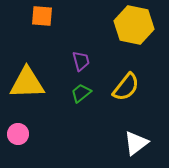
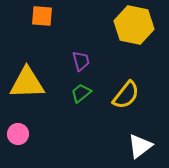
yellow semicircle: moved 8 px down
white triangle: moved 4 px right, 3 px down
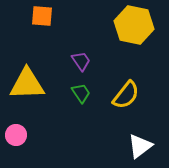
purple trapezoid: rotated 20 degrees counterclockwise
yellow triangle: moved 1 px down
green trapezoid: rotated 95 degrees clockwise
pink circle: moved 2 px left, 1 px down
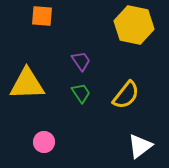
pink circle: moved 28 px right, 7 px down
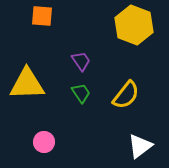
yellow hexagon: rotated 9 degrees clockwise
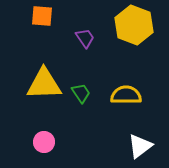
purple trapezoid: moved 4 px right, 23 px up
yellow triangle: moved 17 px right
yellow semicircle: rotated 128 degrees counterclockwise
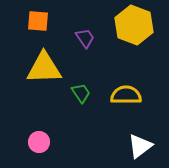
orange square: moved 4 px left, 5 px down
yellow triangle: moved 16 px up
pink circle: moved 5 px left
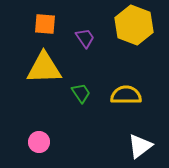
orange square: moved 7 px right, 3 px down
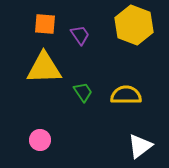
purple trapezoid: moved 5 px left, 3 px up
green trapezoid: moved 2 px right, 1 px up
pink circle: moved 1 px right, 2 px up
